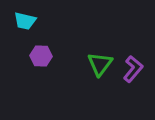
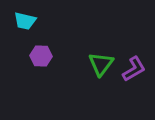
green triangle: moved 1 px right
purple L-shape: moved 1 px right; rotated 20 degrees clockwise
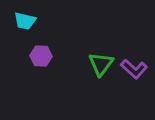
purple L-shape: rotated 72 degrees clockwise
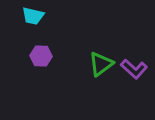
cyan trapezoid: moved 8 px right, 5 px up
green triangle: rotated 16 degrees clockwise
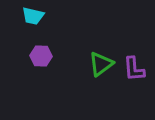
purple L-shape: rotated 44 degrees clockwise
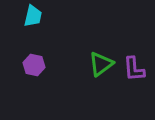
cyan trapezoid: rotated 90 degrees counterclockwise
purple hexagon: moved 7 px left, 9 px down; rotated 10 degrees clockwise
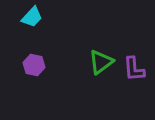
cyan trapezoid: moved 1 px left, 1 px down; rotated 30 degrees clockwise
green triangle: moved 2 px up
